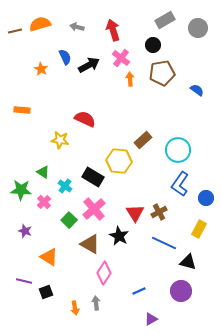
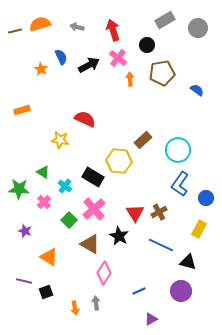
black circle at (153, 45): moved 6 px left
blue semicircle at (65, 57): moved 4 px left
pink cross at (121, 58): moved 3 px left
orange rectangle at (22, 110): rotated 21 degrees counterclockwise
green star at (21, 190): moved 2 px left, 1 px up
blue line at (164, 243): moved 3 px left, 2 px down
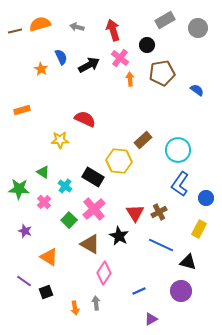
pink cross at (118, 58): moved 2 px right
yellow star at (60, 140): rotated 12 degrees counterclockwise
purple line at (24, 281): rotated 21 degrees clockwise
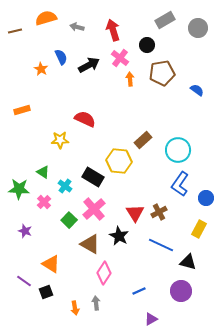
orange semicircle at (40, 24): moved 6 px right, 6 px up
orange triangle at (49, 257): moved 2 px right, 7 px down
